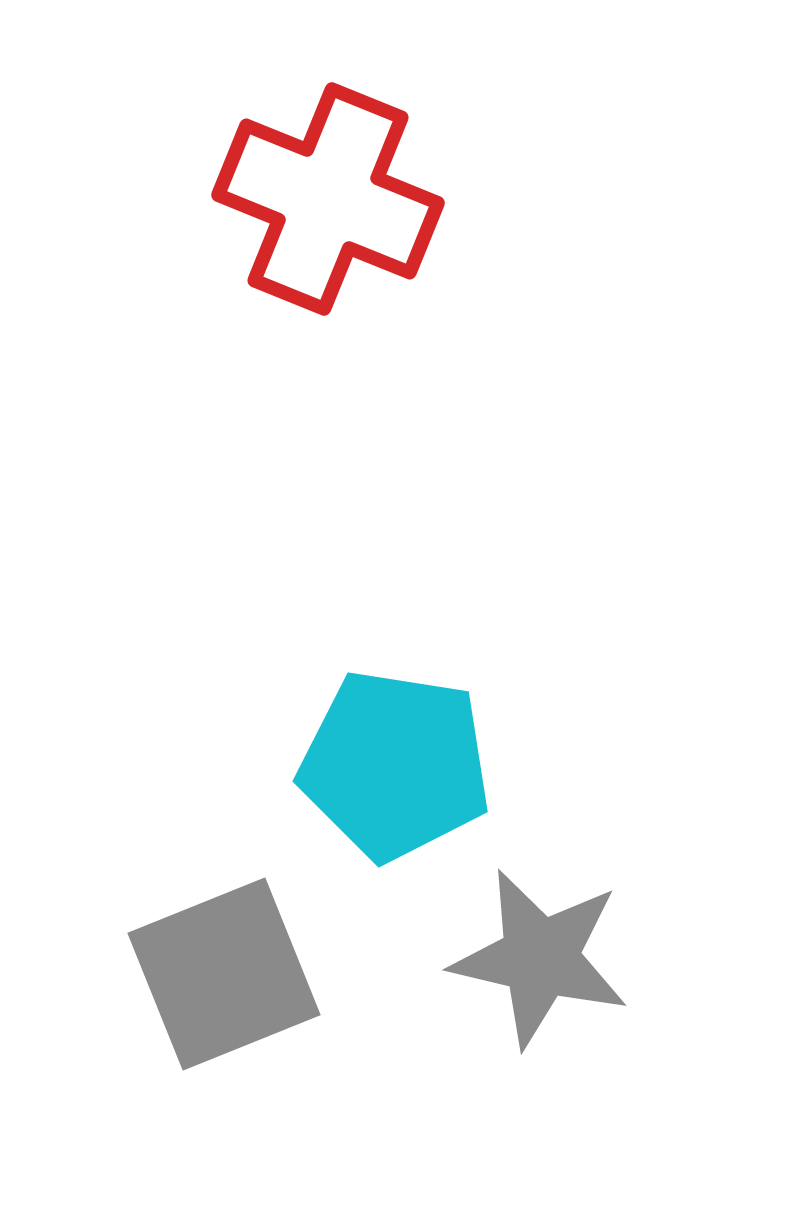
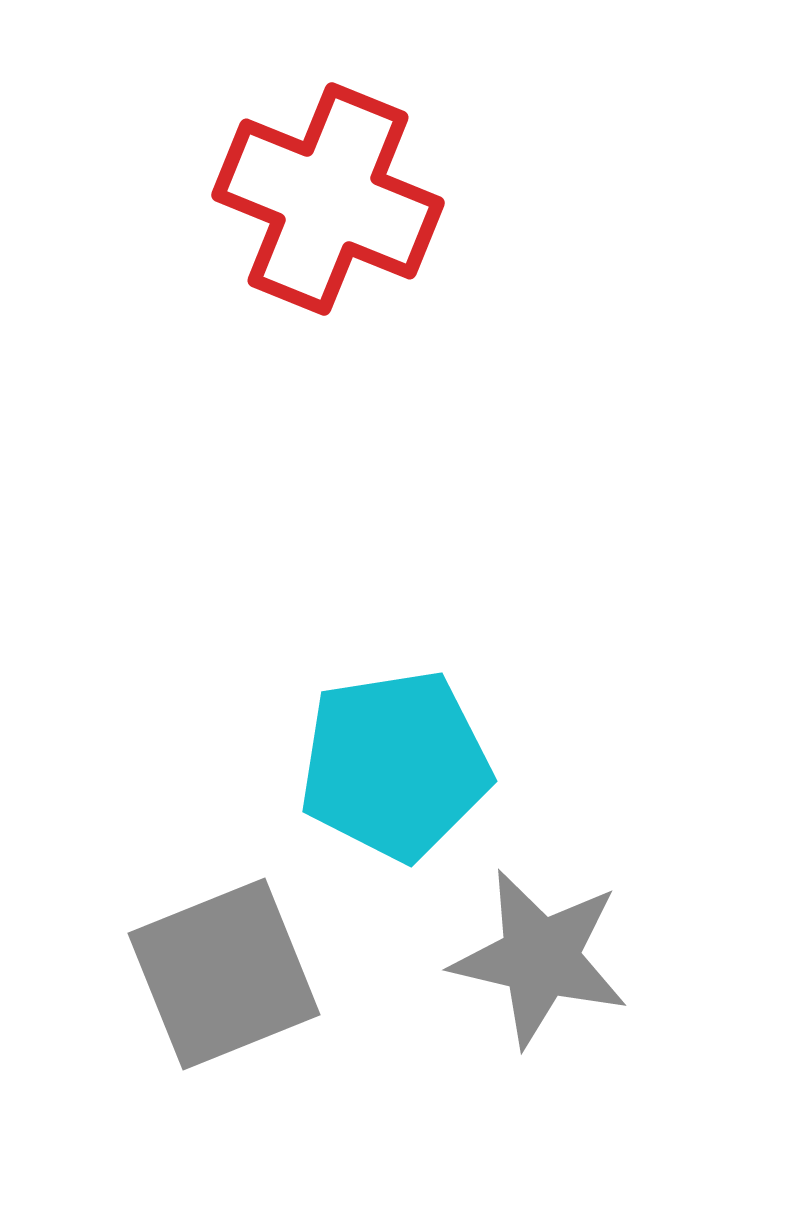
cyan pentagon: rotated 18 degrees counterclockwise
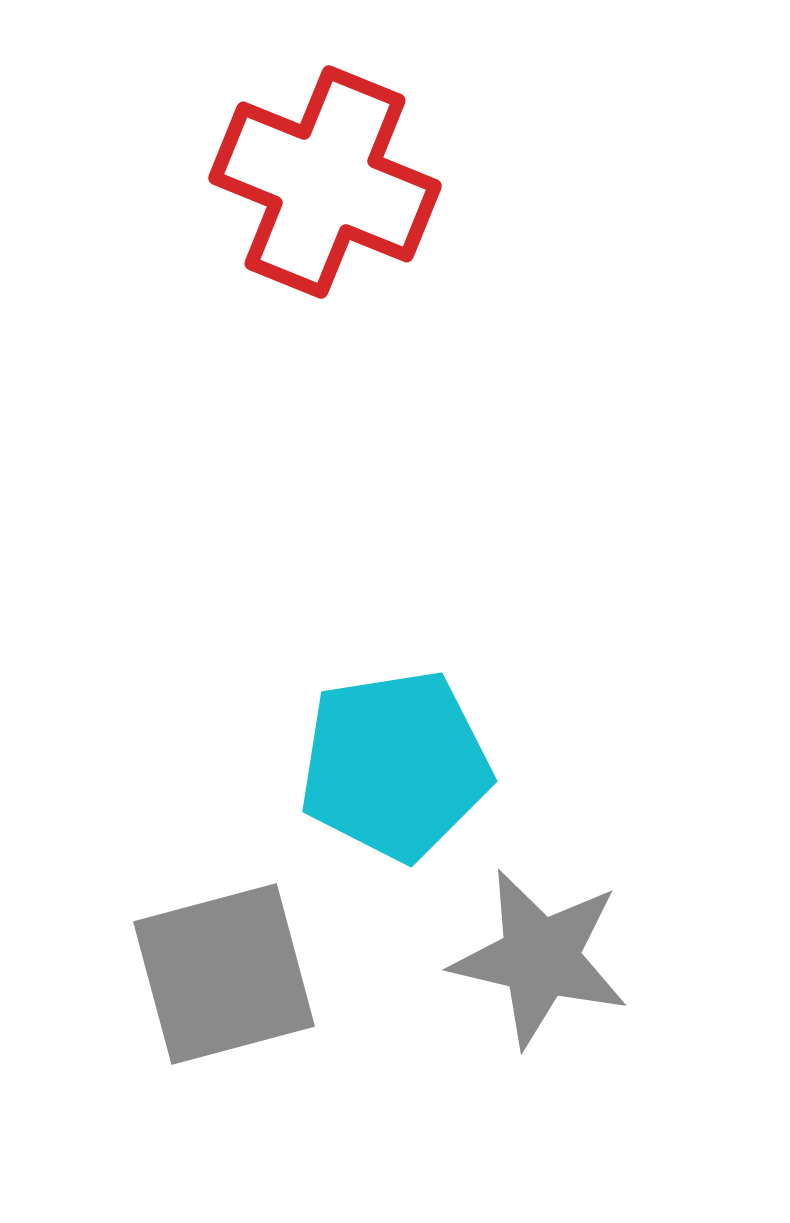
red cross: moved 3 px left, 17 px up
gray square: rotated 7 degrees clockwise
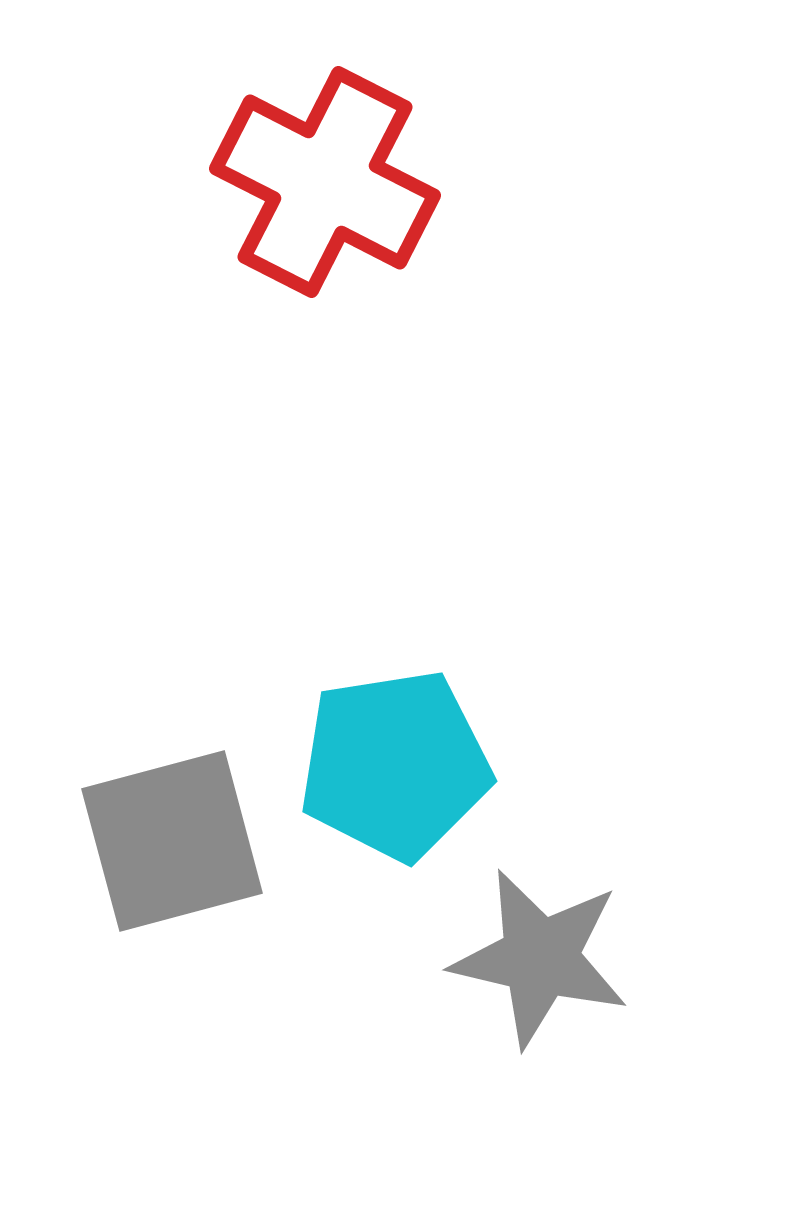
red cross: rotated 5 degrees clockwise
gray square: moved 52 px left, 133 px up
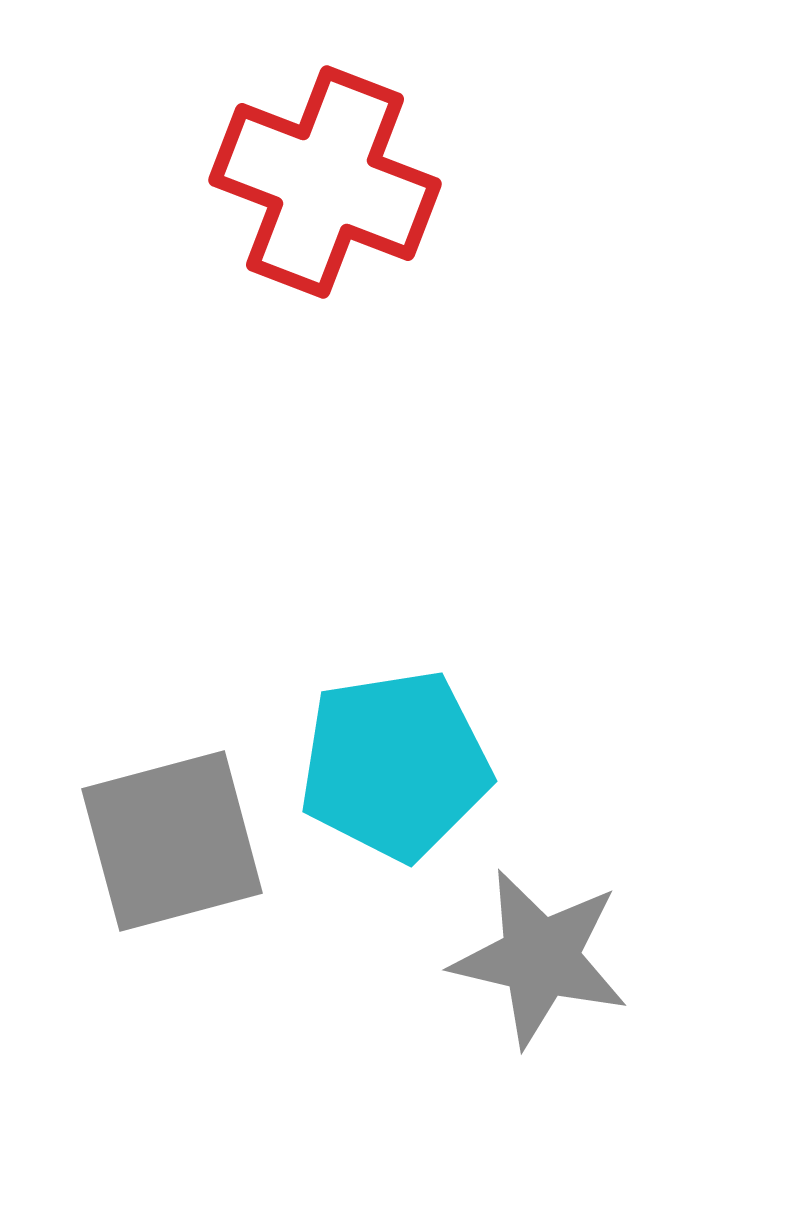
red cross: rotated 6 degrees counterclockwise
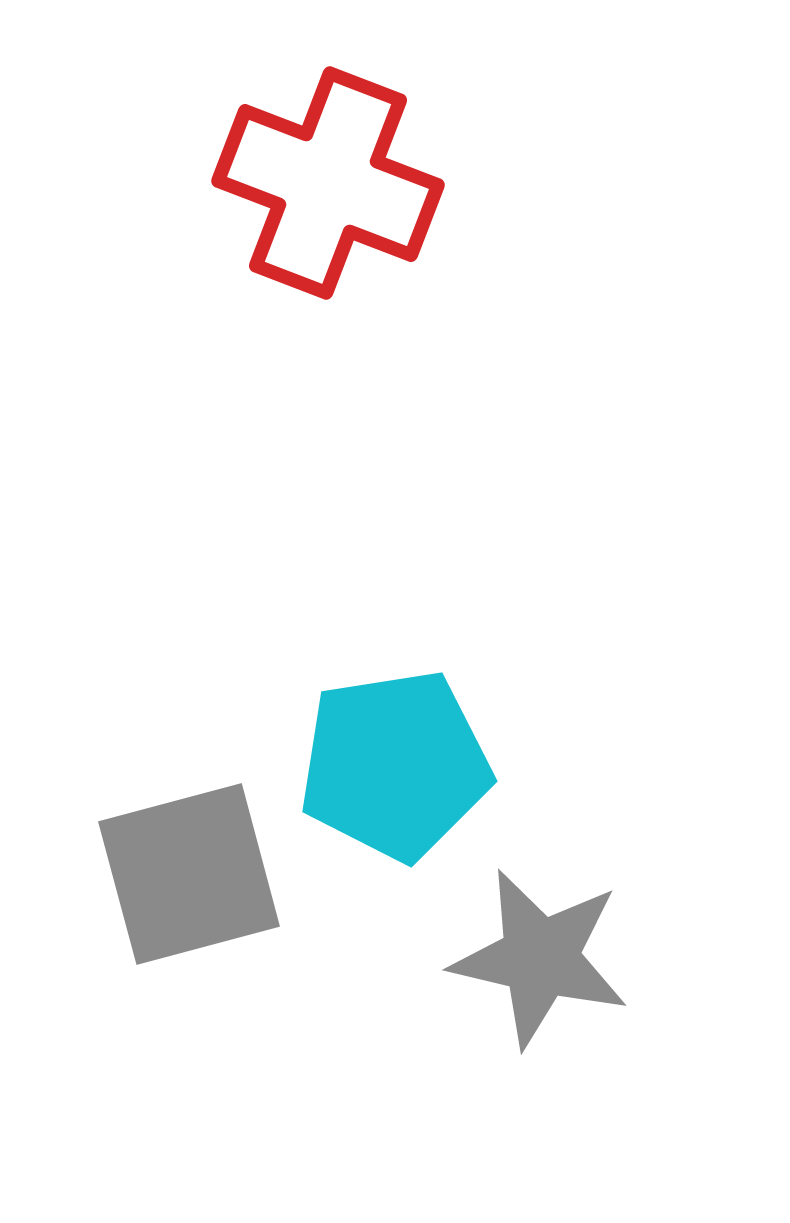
red cross: moved 3 px right, 1 px down
gray square: moved 17 px right, 33 px down
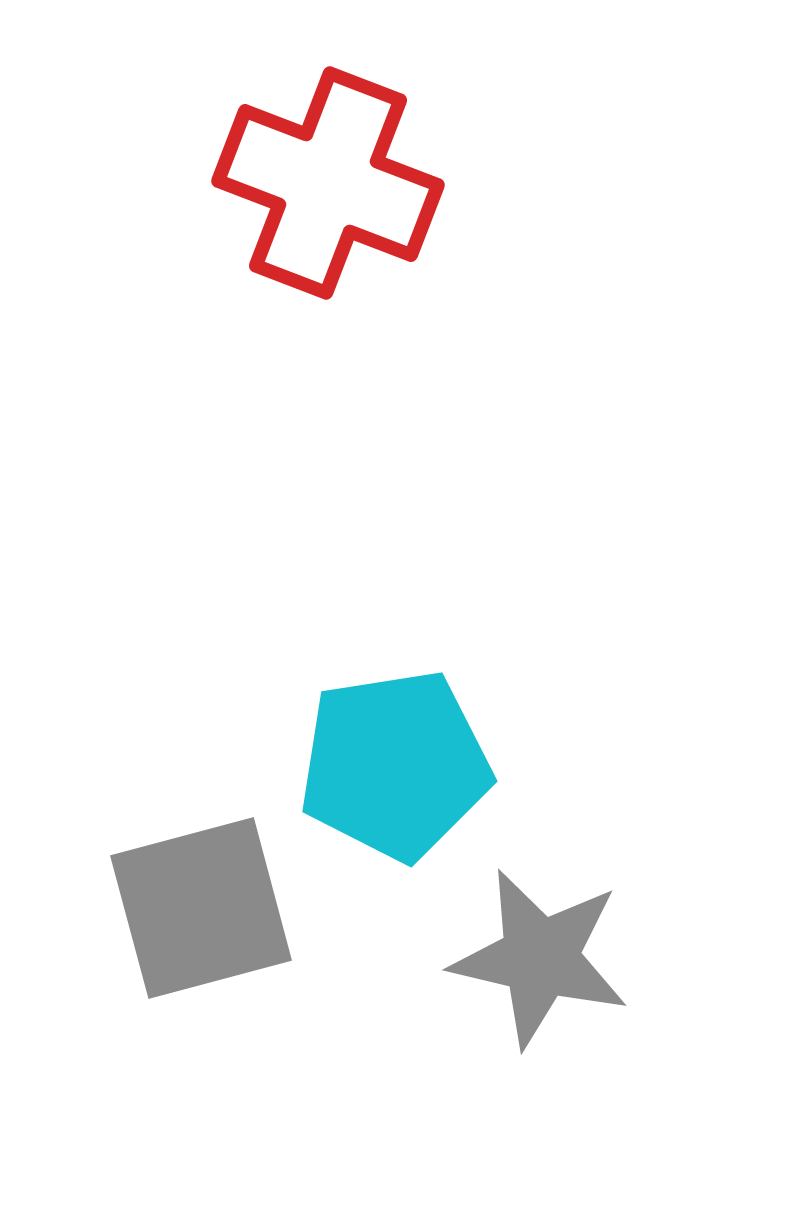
gray square: moved 12 px right, 34 px down
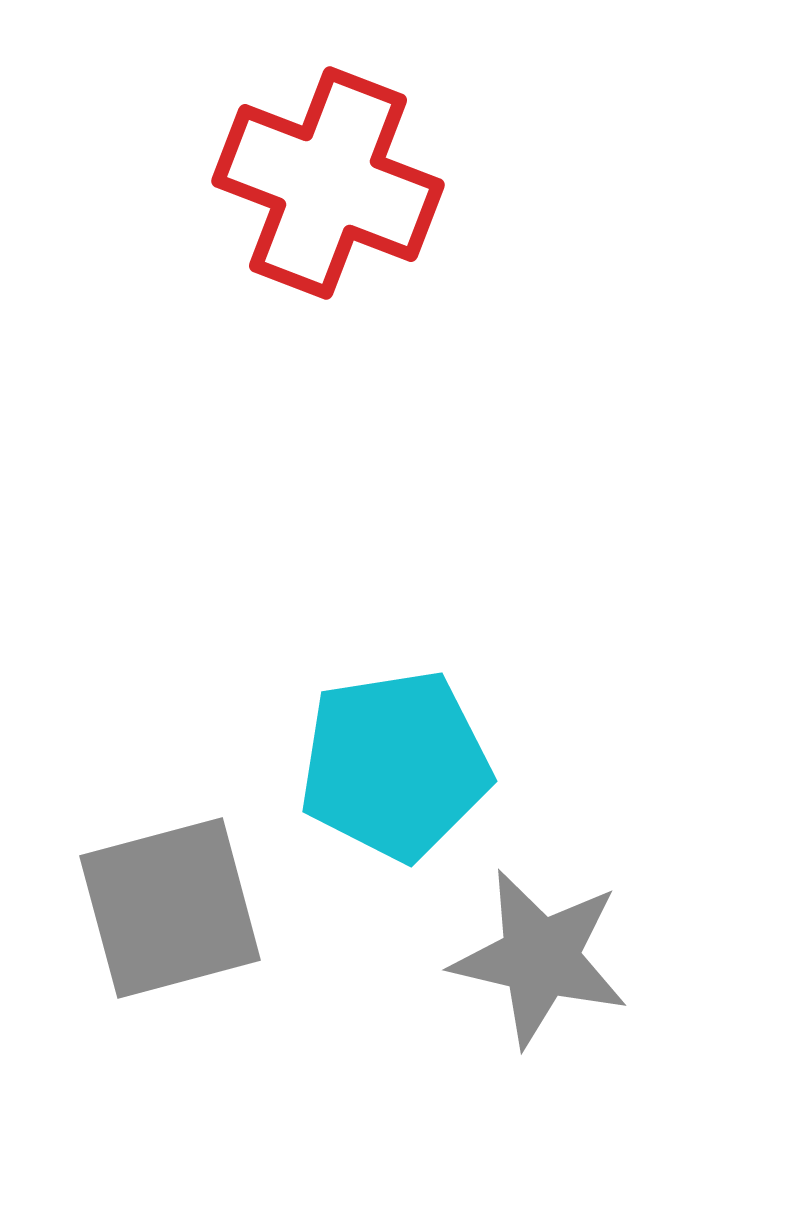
gray square: moved 31 px left
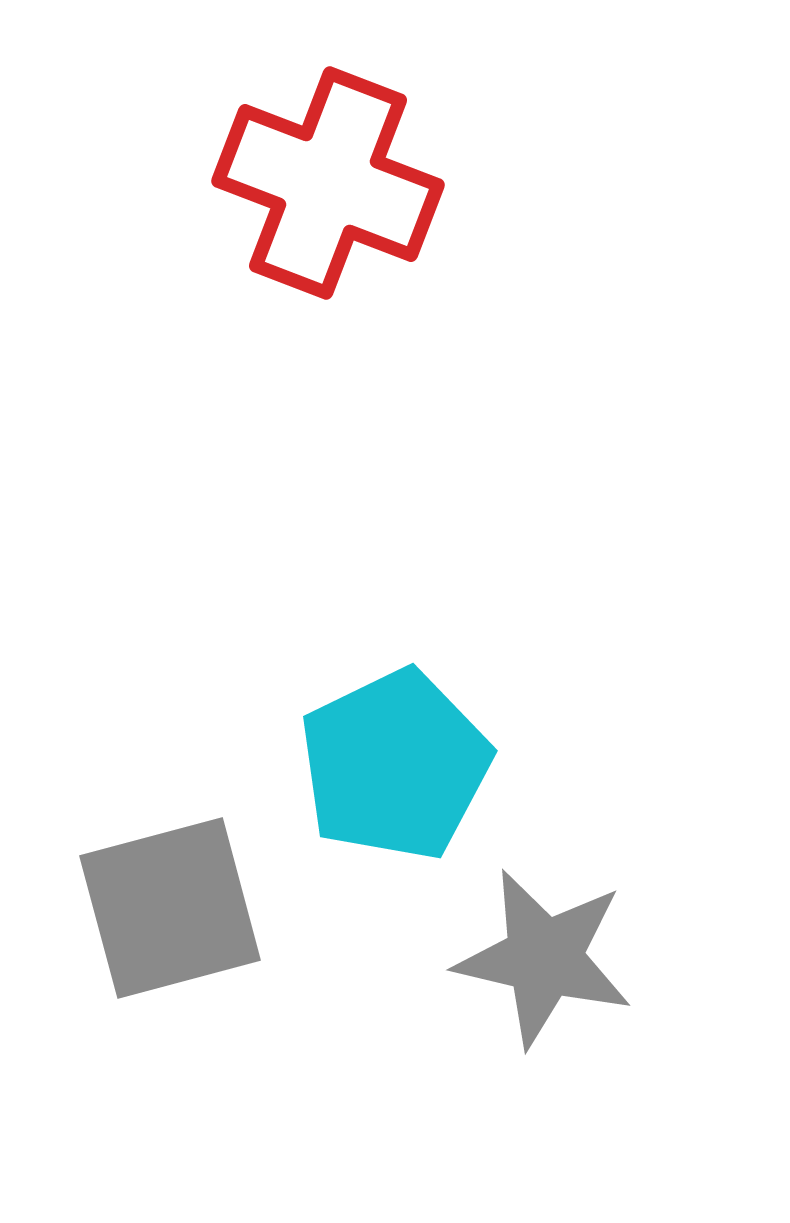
cyan pentagon: rotated 17 degrees counterclockwise
gray star: moved 4 px right
